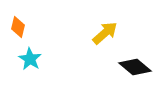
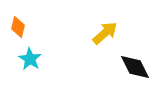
black diamond: rotated 24 degrees clockwise
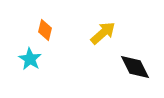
orange diamond: moved 27 px right, 3 px down
yellow arrow: moved 2 px left
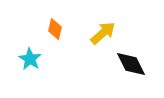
orange diamond: moved 10 px right, 1 px up
black diamond: moved 4 px left, 3 px up
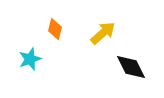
cyan star: rotated 20 degrees clockwise
black diamond: moved 3 px down
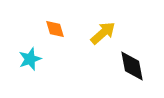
orange diamond: rotated 30 degrees counterclockwise
black diamond: moved 1 px right, 1 px up; rotated 16 degrees clockwise
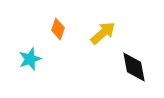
orange diamond: moved 3 px right; rotated 35 degrees clockwise
black diamond: moved 2 px right, 1 px down
